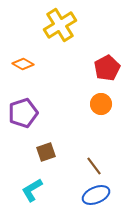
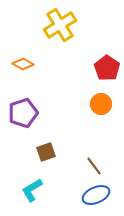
red pentagon: rotated 10 degrees counterclockwise
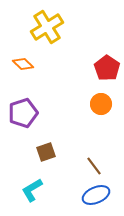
yellow cross: moved 13 px left, 2 px down
orange diamond: rotated 15 degrees clockwise
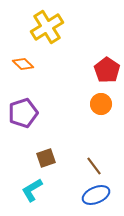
red pentagon: moved 2 px down
brown square: moved 6 px down
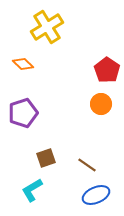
brown line: moved 7 px left, 1 px up; rotated 18 degrees counterclockwise
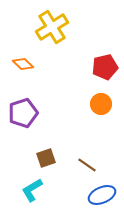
yellow cross: moved 5 px right
red pentagon: moved 2 px left, 3 px up; rotated 25 degrees clockwise
blue ellipse: moved 6 px right
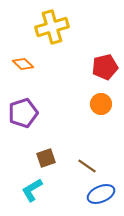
yellow cross: rotated 16 degrees clockwise
brown line: moved 1 px down
blue ellipse: moved 1 px left, 1 px up
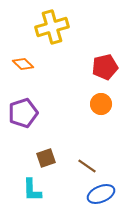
cyan L-shape: rotated 60 degrees counterclockwise
